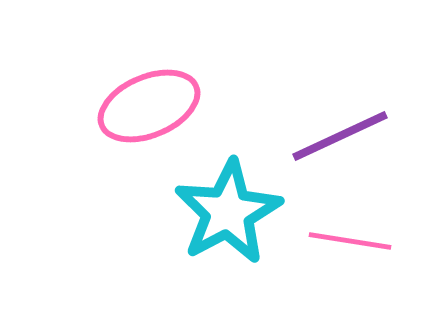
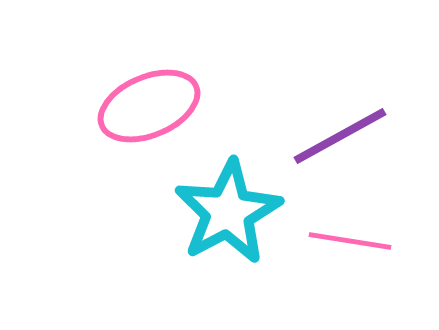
purple line: rotated 4 degrees counterclockwise
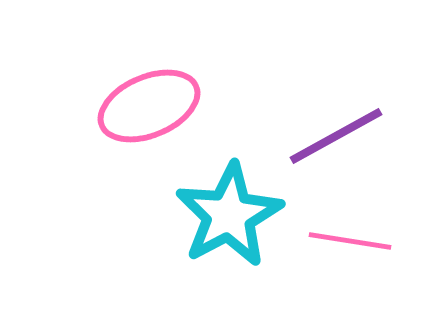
purple line: moved 4 px left
cyan star: moved 1 px right, 3 px down
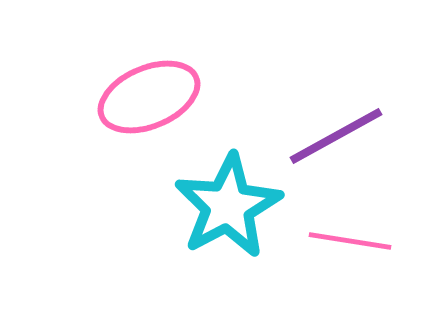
pink ellipse: moved 9 px up
cyan star: moved 1 px left, 9 px up
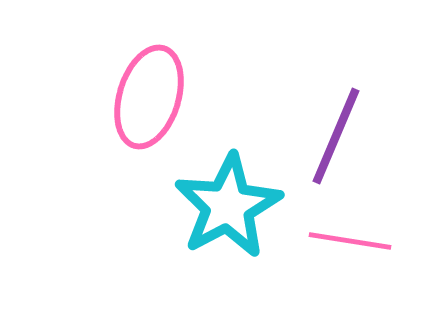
pink ellipse: rotated 50 degrees counterclockwise
purple line: rotated 38 degrees counterclockwise
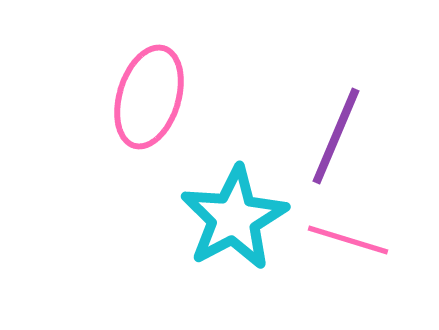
cyan star: moved 6 px right, 12 px down
pink line: moved 2 px left, 1 px up; rotated 8 degrees clockwise
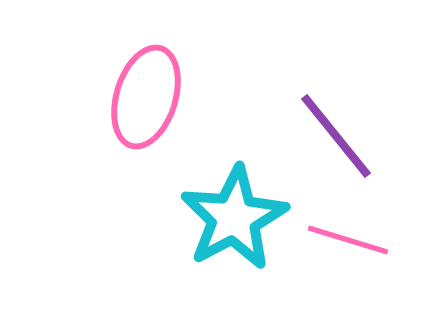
pink ellipse: moved 3 px left
purple line: rotated 62 degrees counterclockwise
